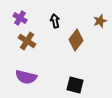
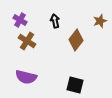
purple cross: moved 2 px down
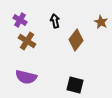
brown star: moved 1 px right, 1 px down; rotated 24 degrees counterclockwise
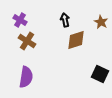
black arrow: moved 10 px right, 1 px up
brown diamond: rotated 35 degrees clockwise
purple semicircle: rotated 95 degrees counterclockwise
black square: moved 25 px right, 11 px up; rotated 12 degrees clockwise
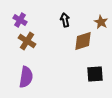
brown diamond: moved 7 px right, 1 px down
black square: moved 5 px left; rotated 30 degrees counterclockwise
